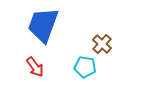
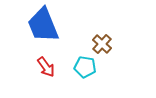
blue trapezoid: rotated 42 degrees counterclockwise
red arrow: moved 11 px right
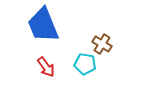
brown cross: rotated 12 degrees counterclockwise
cyan pentagon: moved 3 px up
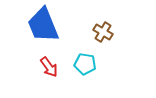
brown cross: moved 1 px right, 12 px up
red arrow: moved 3 px right
